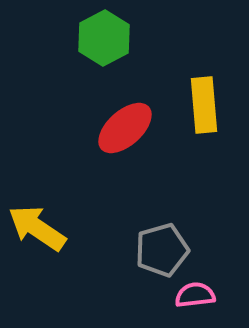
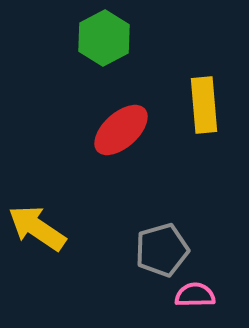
red ellipse: moved 4 px left, 2 px down
pink semicircle: rotated 6 degrees clockwise
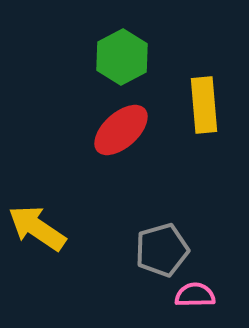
green hexagon: moved 18 px right, 19 px down
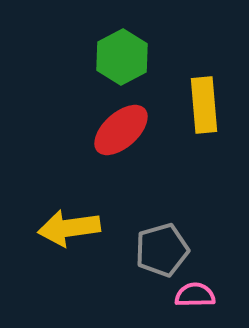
yellow arrow: moved 32 px right; rotated 42 degrees counterclockwise
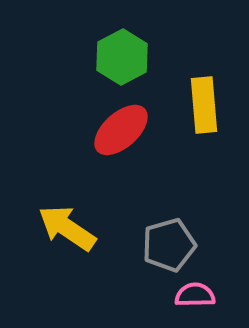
yellow arrow: moved 2 px left; rotated 42 degrees clockwise
gray pentagon: moved 7 px right, 5 px up
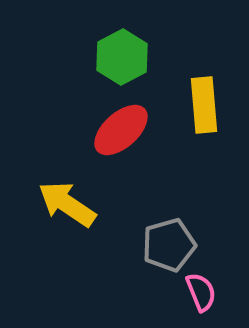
yellow arrow: moved 24 px up
pink semicircle: moved 6 px right, 3 px up; rotated 69 degrees clockwise
